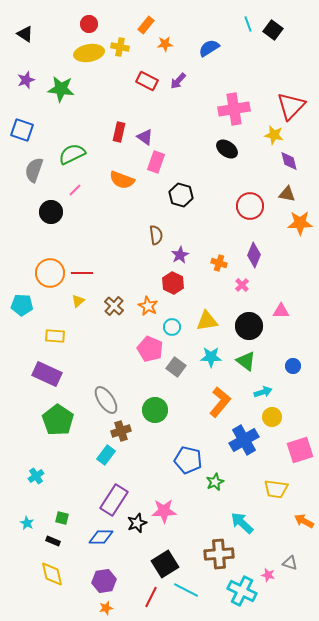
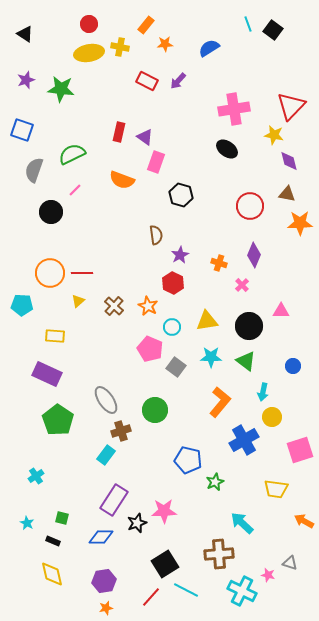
cyan arrow at (263, 392): rotated 120 degrees clockwise
red line at (151, 597): rotated 15 degrees clockwise
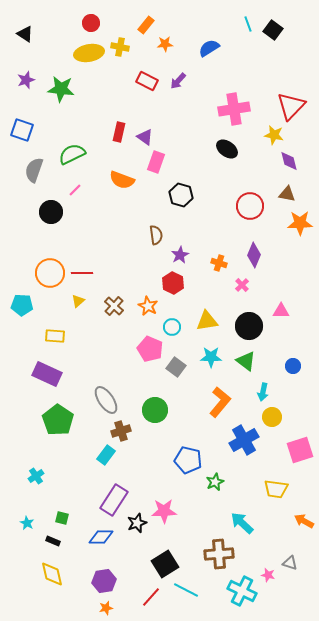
red circle at (89, 24): moved 2 px right, 1 px up
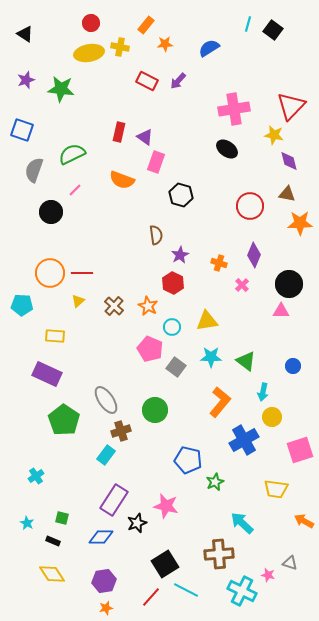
cyan line at (248, 24): rotated 35 degrees clockwise
black circle at (249, 326): moved 40 px right, 42 px up
green pentagon at (58, 420): moved 6 px right
pink star at (164, 511): moved 2 px right, 5 px up; rotated 15 degrees clockwise
yellow diamond at (52, 574): rotated 20 degrees counterclockwise
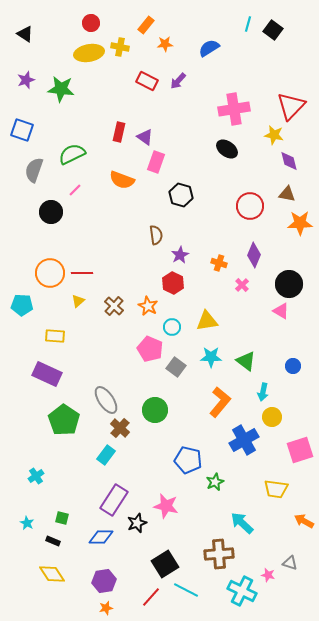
pink triangle at (281, 311): rotated 30 degrees clockwise
brown cross at (121, 431): moved 1 px left, 3 px up; rotated 30 degrees counterclockwise
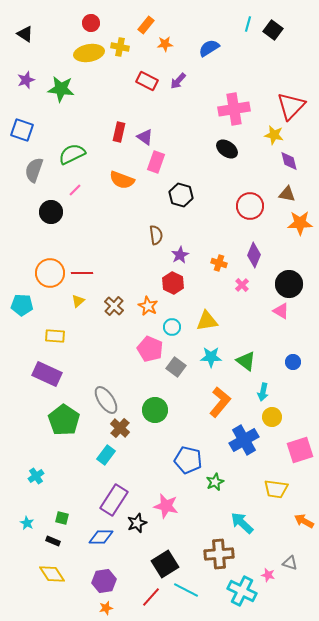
blue circle at (293, 366): moved 4 px up
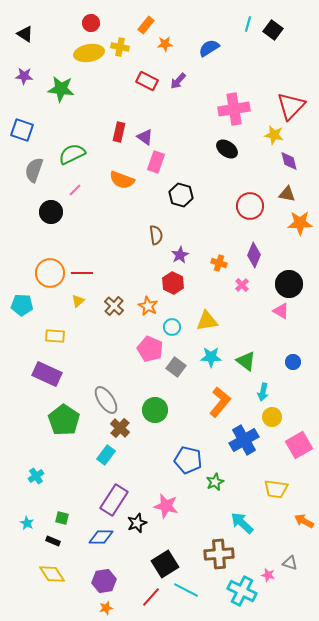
purple star at (26, 80): moved 2 px left, 4 px up; rotated 24 degrees clockwise
pink square at (300, 450): moved 1 px left, 5 px up; rotated 12 degrees counterclockwise
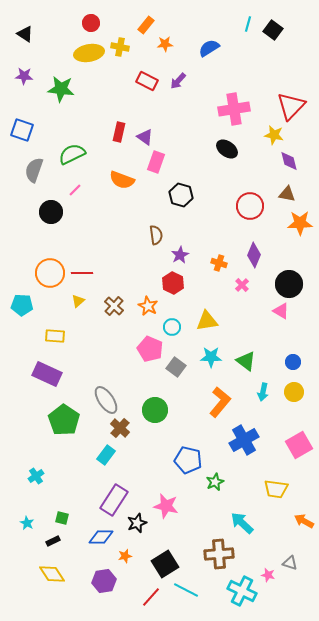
yellow circle at (272, 417): moved 22 px right, 25 px up
black rectangle at (53, 541): rotated 48 degrees counterclockwise
orange star at (106, 608): moved 19 px right, 52 px up
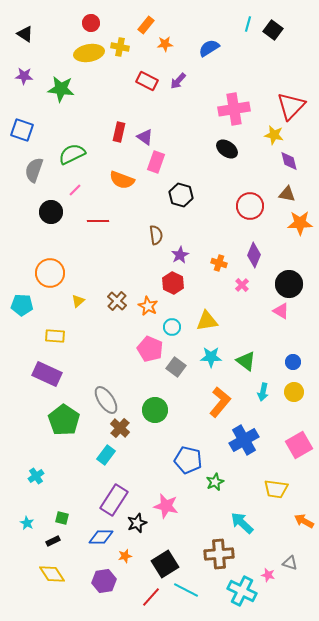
red line at (82, 273): moved 16 px right, 52 px up
brown cross at (114, 306): moved 3 px right, 5 px up
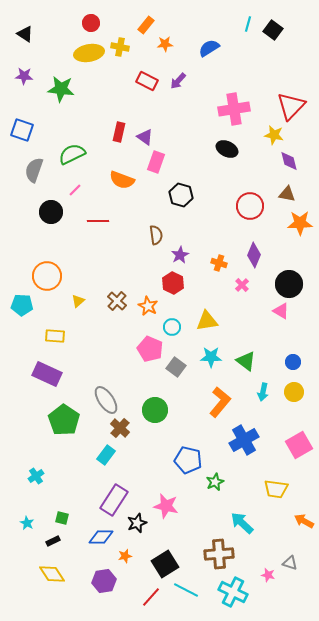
black ellipse at (227, 149): rotated 10 degrees counterclockwise
orange circle at (50, 273): moved 3 px left, 3 px down
cyan cross at (242, 591): moved 9 px left, 1 px down
